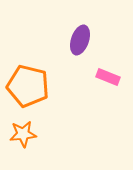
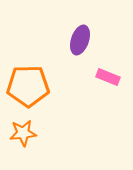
orange pentagon: rotated 15 degrees counterclockwise
orange star: moved 1 px up
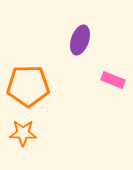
pink rectangle: moved 5 px right, 3 px down
orange star: rotated 8 degrees clockwise
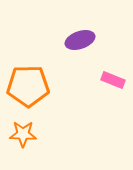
purple ellipse: rotated 52 degrees clockwise
orange star: moved 1 px down
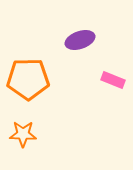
orange pentagon: moved 7 px up
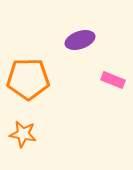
orange star: rotated 8 degrees clockwise
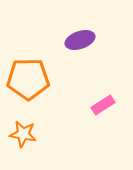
pink rectangle: moved 10 px left, 25 px down; rotated 55 degrees counterclockwise
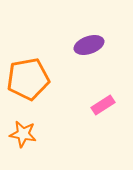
purple ellipse: moved 9 px right, 5 px down
orange pentagon: rotated 9 degrees counterclockwise
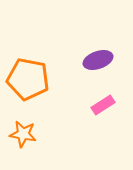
purple ellipse: moved 9 px right, 15 px down
orange pentagon: rotated 21 degrees clockwise
